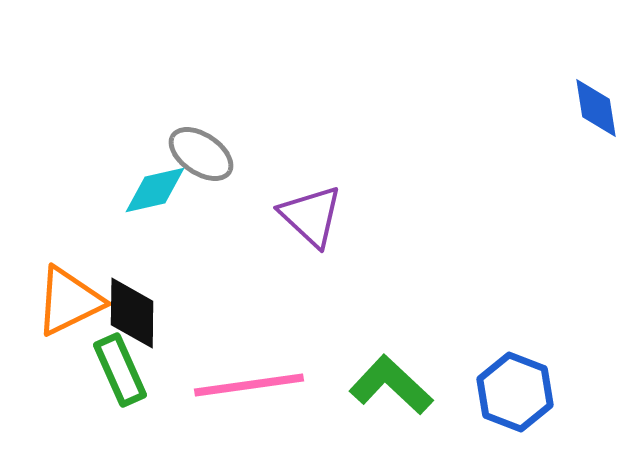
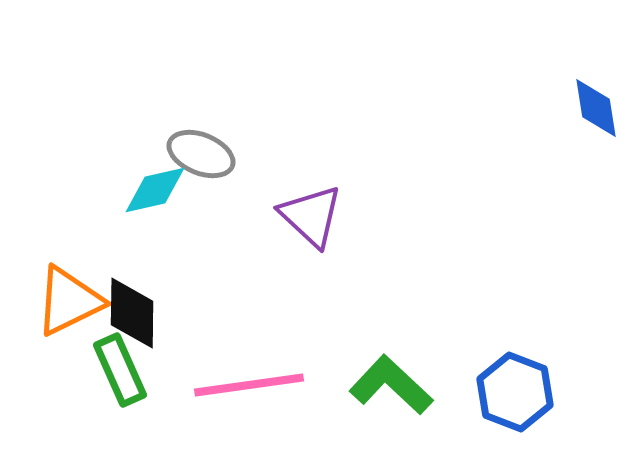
gray ellipse: rotated 12 degrees counterclockwise
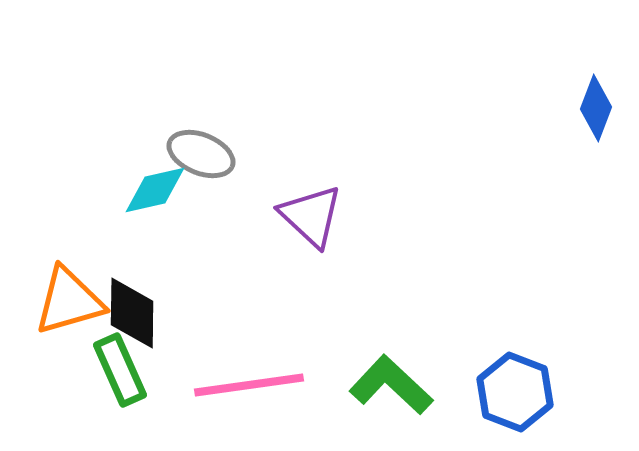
blue diamond: rotated 30 degrees clockwise
orange triangle: rotated 10 degrees clockwise
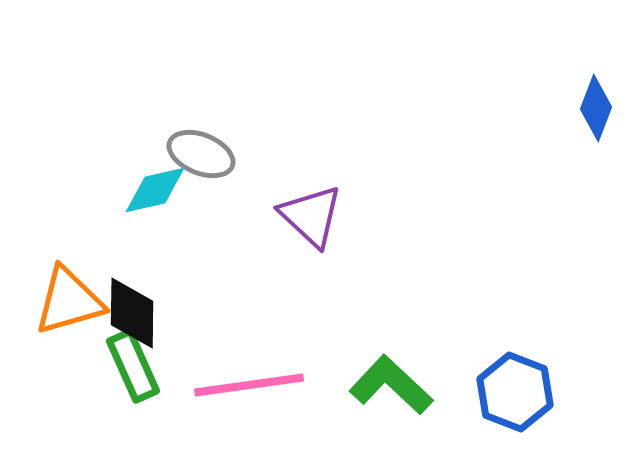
green rectangle: moved 13 px right, 4 px up
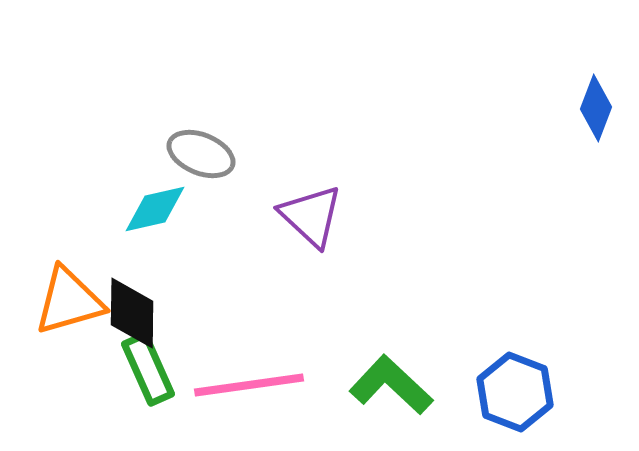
cyan diamond: moved 19 px down
green rectangle: moved 15 px right, 3 px down
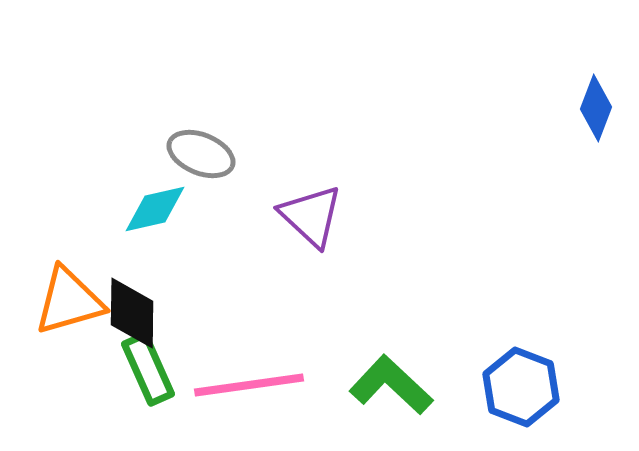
blue hexagon: moved 6 px right, 5 px up
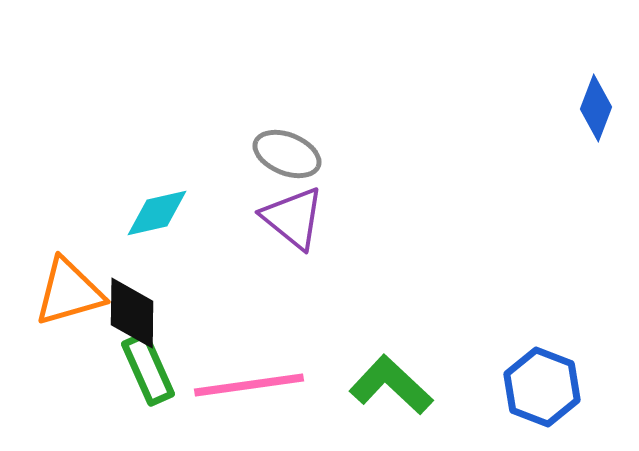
gray ellipse: moved 86 px right
cyan diamond: moved 2 px right, 4 px down
purple triangle: moved 18 px left, 2 px down; rotated 4 degrees counterclockwise
orange triangle: moved 9 px up
blue hexagon: moved 21 px right
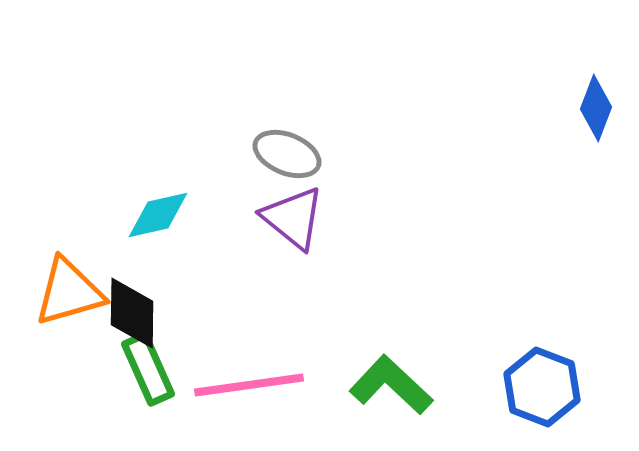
cyan diamond: moved 1 px right, 2 px down
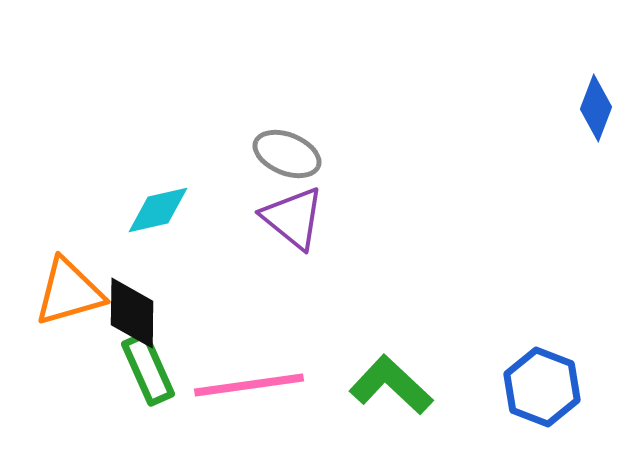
cyan diamond: moved 5 px up
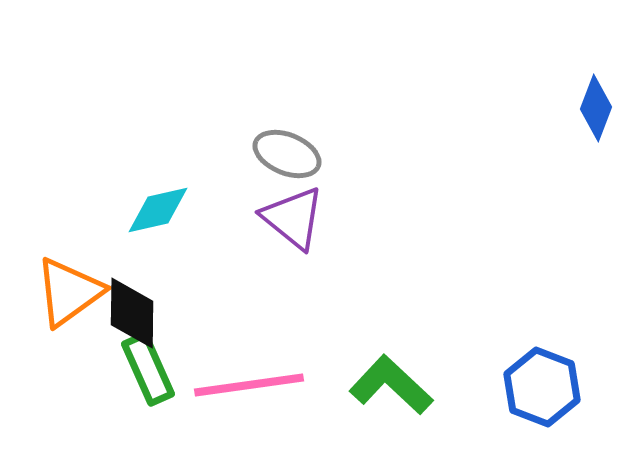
orange triangle: rotated 20 degrees counterclockwise
